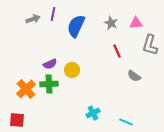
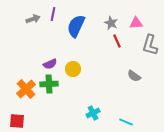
red line: moved 10 px up
yellow circle: moved 1 px right, 1 px up
red square: moved 1 px down
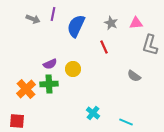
gray arrow: rotated 40 degrees clockwise
red line: moved 13 px left, 6 px down
cyan cross: rotated 24 degrees counterclockwise
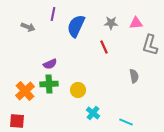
gray arrow: moved 5 px left, 8 px down
gray star: rotated 24 degrees counterclockwise
yellow circle: moved 5 px right, 21 px down
gray semicircle: rotated 136 degrees counterclockwise
orange cross: moved 1 px left, 2 px down
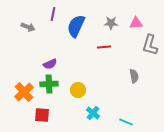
red line: rotated 72 degrees counterclockwise
orange cross: moved 1 px left, 1 px down
red square: moved 25 px right, 6 px up
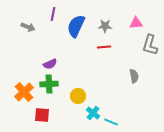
gray star: moved 6 px left, 3 px down
yellow circle: moved 6 px down
cyan line: moved 15 px left
